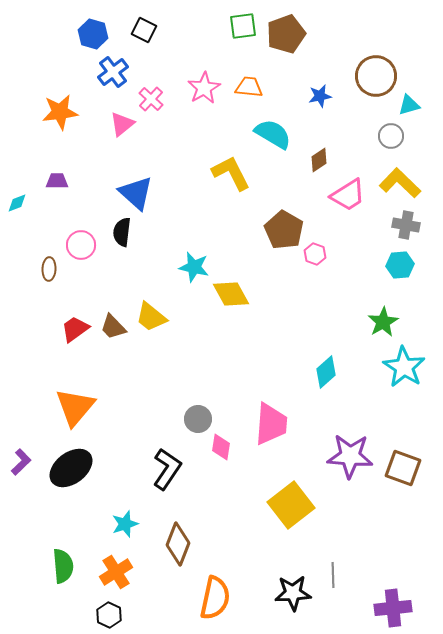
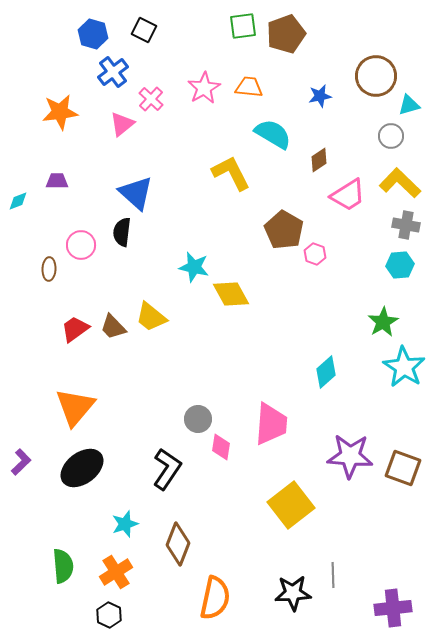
cyan diamond at (17, 203): moved 1 px right, 2 px up
black ellipse at (71, 468): moved 11 px right
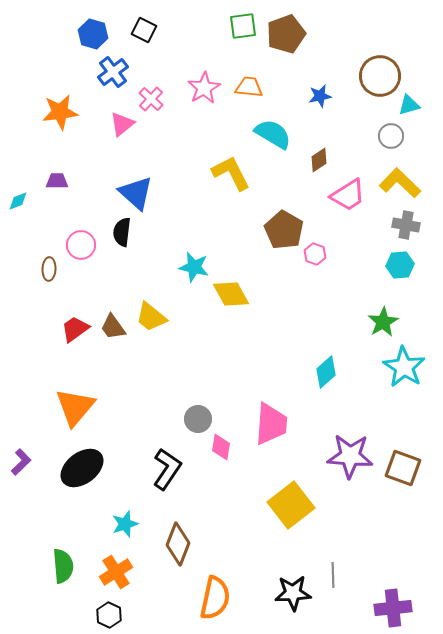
brown circle at (376, 76): moved 4 px right
brown trapezoid at (113, 327): rotated 8 degrees clockwise
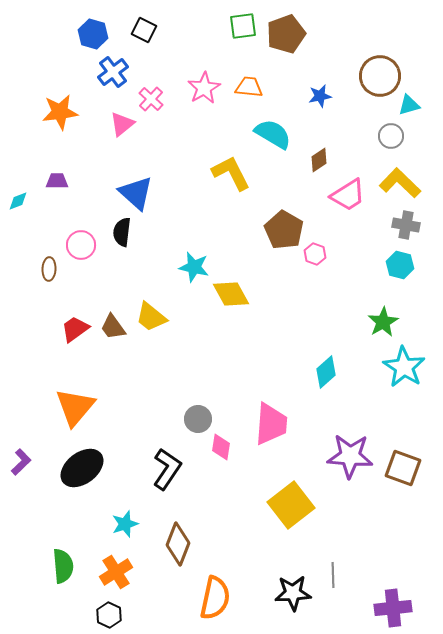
cyan hexagon at (400, 265): rotated 20 degrees clockwise
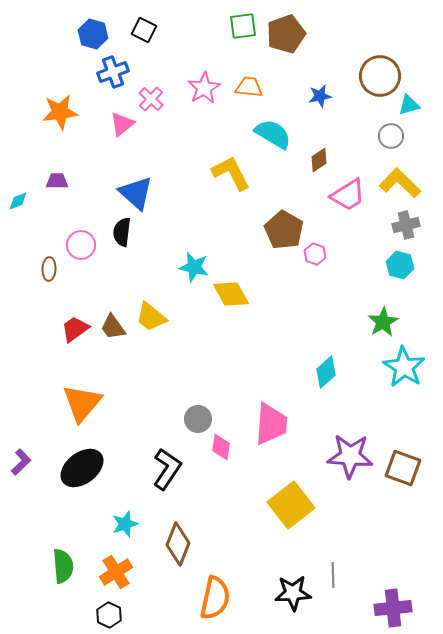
blue cross at (113, 72): rotated 16 degrees clockwise
gray cross at (406, 225): rotated 24 degrees counterclockwise
orange triangle at (75, 407): moved 7 px right, 4 px up
